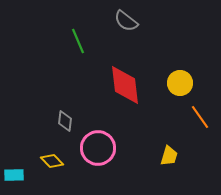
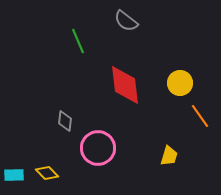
orange line: moved 1 px up
yellow diamond: moved 5 px left, 12 px down
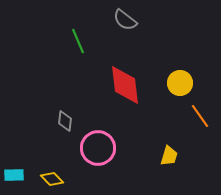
gray semicircle: moved 1 px left, 1 px up
yellow diamond: moved 5 px right, 6 px down
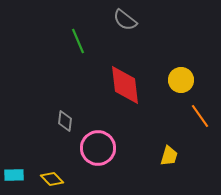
yellow circle: moved 1 px right, 3 px up
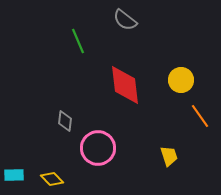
yellow trapezoid: rotated 35 degrees counterclockwise
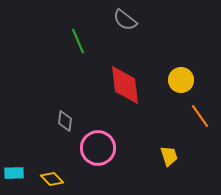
cyan rectangle: moved 2 px up
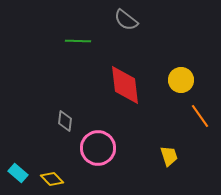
gray semicircle: moved 1 px right
green line: rotated 65 degrees counterclockwise
cyan rectangle: moved 4 px right; rotated 42 degrees clockwise
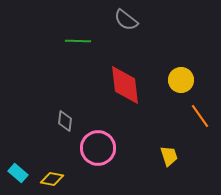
yellow diamond: rotated 35 degrees counterclockwise
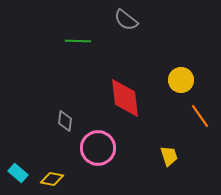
red diamond: moved 13 px down
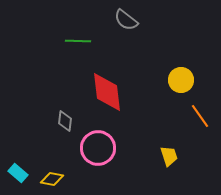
red diamond: moved 18 px left, 6 px up
